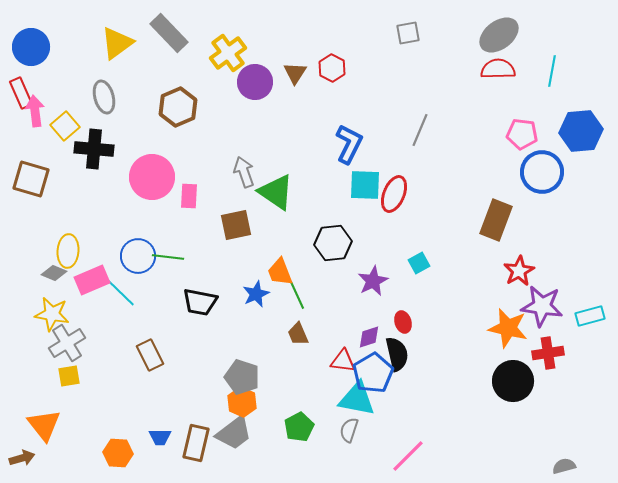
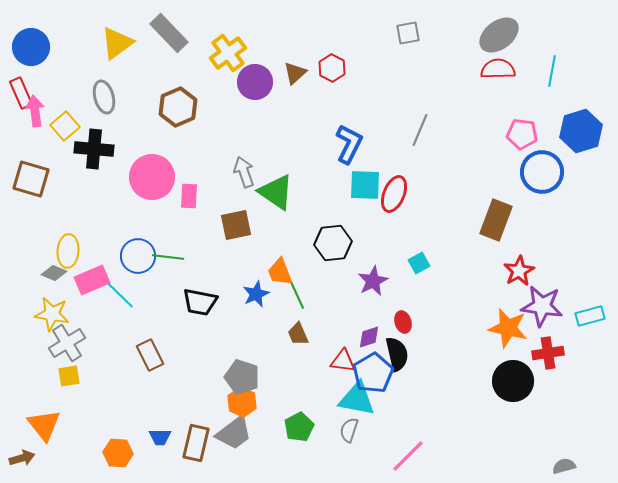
brown triangle at (295, 73): rotated 15 degrees clockwise
blue hexagon at (581, 131): rotated 12 degrees counterclockwise
cyan line at (121, 293): moved 1 px left, 2 px down
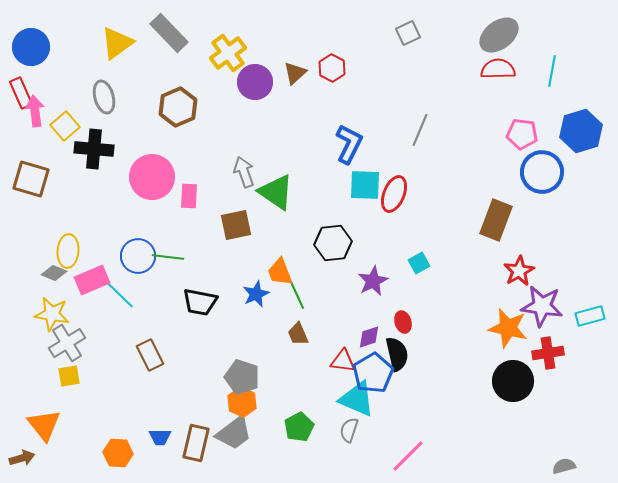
gray square at (408, 33): rotated 15 degrees counterclockwise
cyan triangle at (357, 399): rotated 12 degrees clockwise
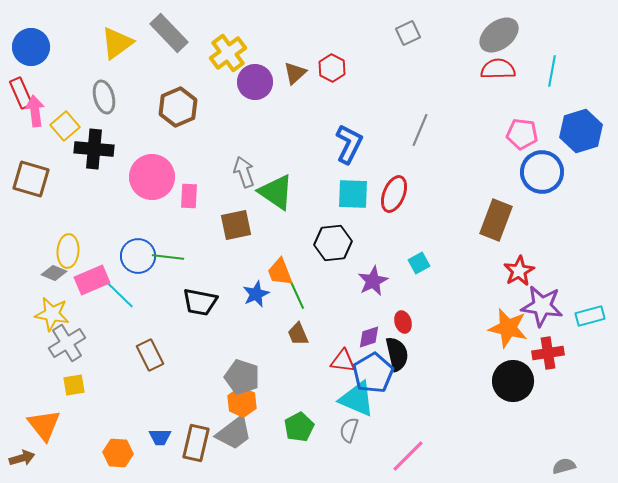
cyan square at (365, 185): moved 12 px left, 9 px down
yellow square at (69, 376): moved 5 px right, 9 px down
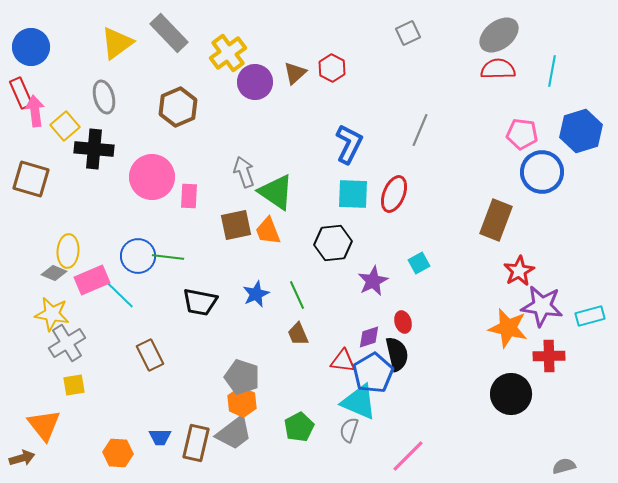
orange trapezoid at (280, 272): moved 12 px left, 41 px up
red cross at (548, 353): moved 1 px right, 3 px down; rotated 8 degrees clockwise
black circle at (513, 381): moved 2 px left, 13 px down
cyan triangle at (357, 399): moved 2 px right, 3 px down
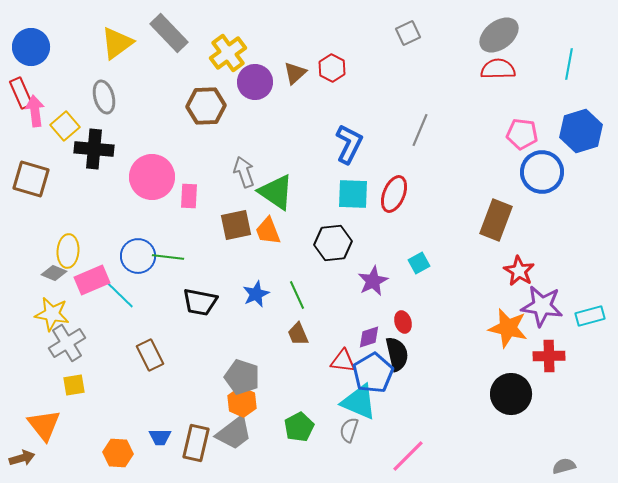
cyan line at (552, 71): moved 17 px right, 7 px up
brown hexagon at (178, 107): moved 28 px right, 1 px up; rotated 21 degrees clockwise
red star at (519, 271): rotated 12 degrees counterclockwise
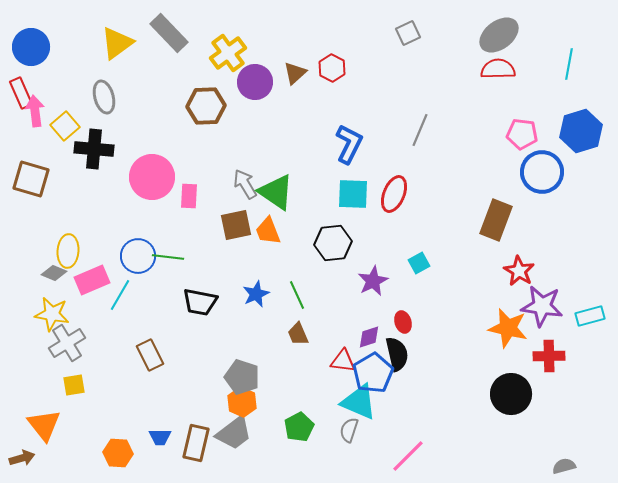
gray arrow at (244, 172): moved 1 px right, 12 px down; rotated 12 degrees counterclockwise
cyan line at (120, 295): rotated 76 degrees clockwise
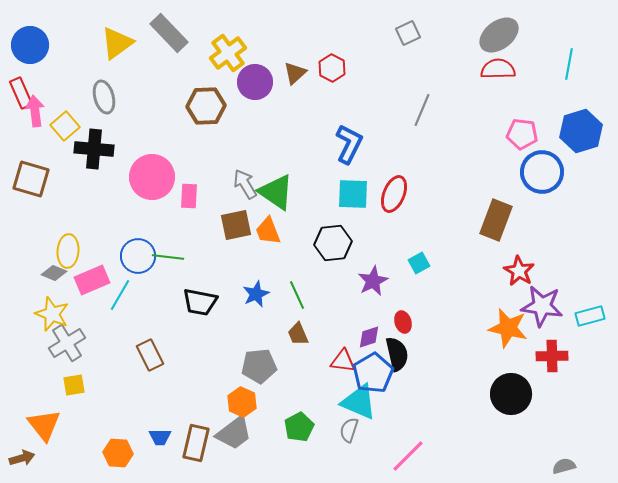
blue circle at (31, 47): moved 1 px left, 2 px up
gray line at (420, 130): moved 2 px right, 20 px up
yellow star at (52, 314): rotated 12 degrees clockwise
red cross at (549, 356): moved 3 px right
gray pentagon at (242, 377): moved 17 px right, 11 px up; rotated 24 degrees counterclockwise
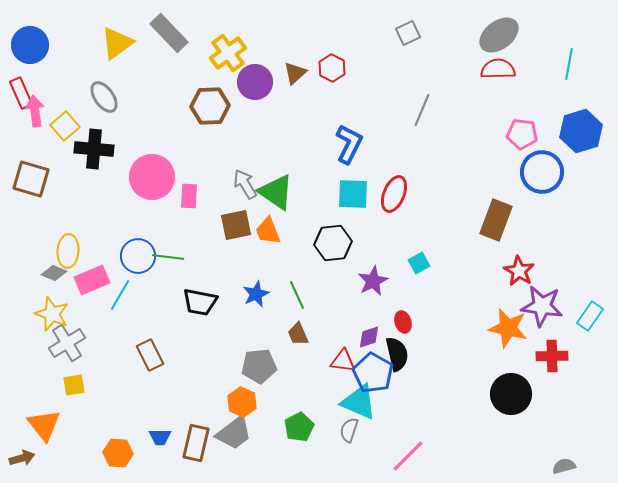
gray ellipse at (104, 97): rotated 20 degrees counterclockwise
brown hexagon at (206, 106): moved 4 px right
cyan rectangle at (590, 316): rotated 40 degrees counterclockwise
blue pentagon at (373, 373): rotated 12 degrees counterclockwise
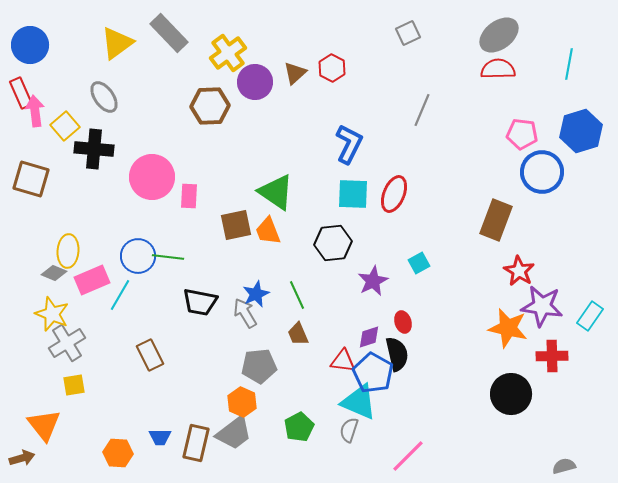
gray arrow at (245, 184): moved 129 px down
